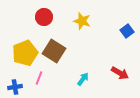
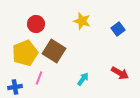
red circle: moved 8 px left, 7 px down
blue square: moved 9 px left, 2 px up
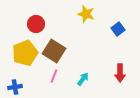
yellow star: moved 4 px right, 7 px up
red arrow: rotated 60 degrees clockwise
pink line: moved 15 px right, 2 px up
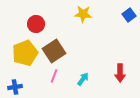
yellow star: moved 3 px left; rotated 12 degrees counterclockwise
blue square: moved 11 px right, 14 px up
brown square: rotated 25 degrees clockwise
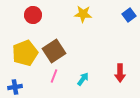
red circle: moved 3 px left, 9 px up
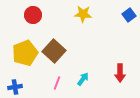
brown square: rotated 15 degrees counterclockwise
pink line: moved 3 px right, 7 px down
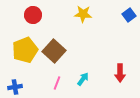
yellow pentagon: moved 3 px up
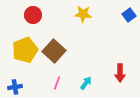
cyan arrow: moved 3 px right, 4 px down
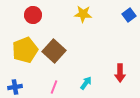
pink line: moved 3 px left, 4 px down
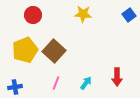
red arrow: moved 3 px left, 4 px down
pink line: moved 2 px right, 4 px up
